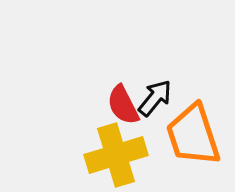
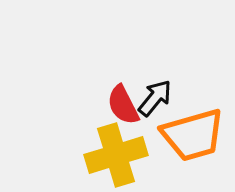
orange trapezoid: rotated 88 degrees counterclockwise
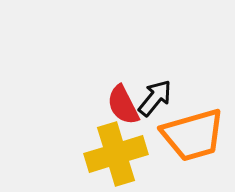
yellow cross: moved 1 px up
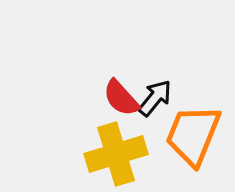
red semicircle: moved 2 px left, 7 px up; rotated 15 degrees counterclockwise
orange trapezoid: rotated 128 degrees clockwise
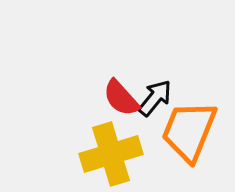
orange trapezoid: moved 4 px left, 4 px up
yellow cross: moved 5 px left
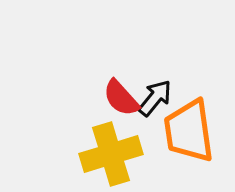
orange trapezoid: rotated 30 degrees counterclockwise
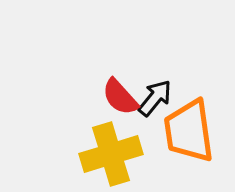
red semicircle: moved 1 px left, 1 px up
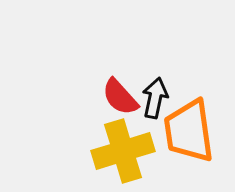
black arrow: rotated 27 degrees counterclockwise
yellow cross: moved 12 px right, 3 px up
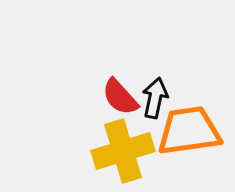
orange trapezoid: rotated 90 degrees clockwise
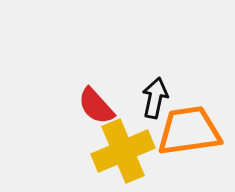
red semicircle: moved 24 px left, 9 px down
yellow cross: rotated 6 degrees counterclockwise
